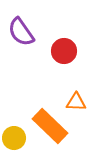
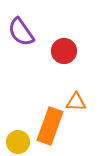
orange rectangle: rotated 66 degrees clockwise
yellow circle: moved 4 px right, 4 px down
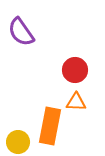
red circle: moved 11 px right, 19 px down
orange rectangle: rotated 9 degrees counterclockwise
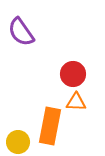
red circle: moved 2 px left, 4 px down
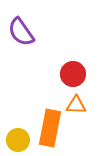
orange triangle: moved 3 px down
orange rectangle: moved 2 px down
yellow circle: moved 2 px up
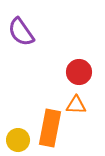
red circle: moved 6 px right, 2 px up
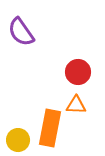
red circle: moved 1 px left
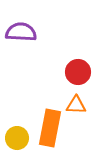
purple semicircle: rotated 128 degrees clockwise
yellow circle: moved 1 px left, 2 px up
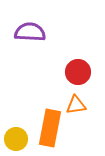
purple semicircle: moved 9 px right
orange triangle: rotated 10 degrees counterclockwise
yellow circle: moved 1 px left, 1 px down
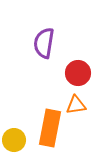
purple semicircle: moved 14 px right, 11 px down; rotated 84 degrees counterclockwise
red circle: moved 1 px down
yellow circle: moved 2 px left, 1 px down
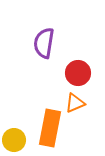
orange triangle: moved 1 px left, 2 px up; rotated 15 degrees counterclockwise
